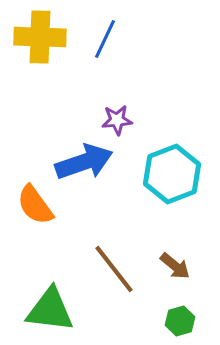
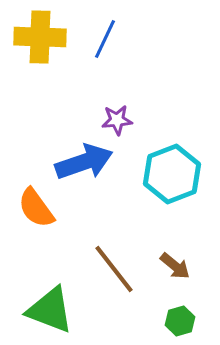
orange semicircle: moved 1 px right, 3 px down
green triangle: rotated 14 degrees clockwise
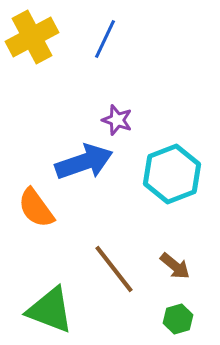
yellow cross: moved 8 px left; rotated 30 degrees counterclockwise
purple star: rotated 24 degrees clockwise
green hexagon: moved 2 px left, 2 px up
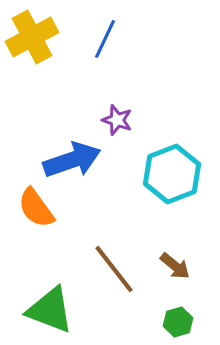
blue arrow: moved 12 px left, 2 px up
green hexagon: moved 3 px down
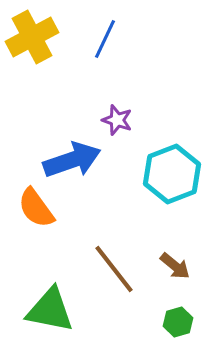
green triangle: rotated 10 degrees counterclockwise
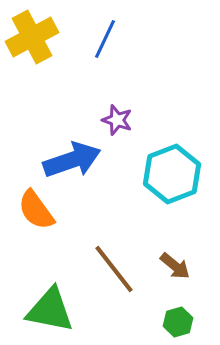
orange semicircle: moved 2 px down
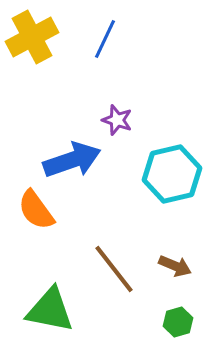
cyan hexagon: rotated 8 degrees clockwise
brown arrow: rotated 16 degrees counterclockwise
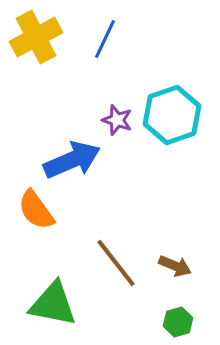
yellow cross: moved 4 px right
blue arrow: rotated 4 degrees counterclockwise
cyan hexagon: moved 59 px up; rotated 6 degrees counterclockwise
brown line: moved 2 px right, 6 px up
green triangle: moved 3 px right, 6 px up
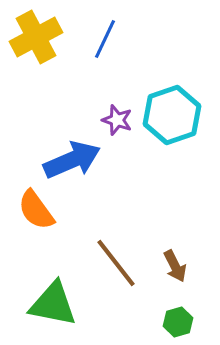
brown arrow: rotated 40 degrees clockwise
